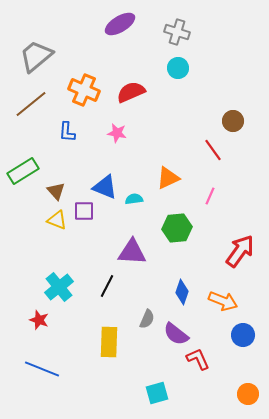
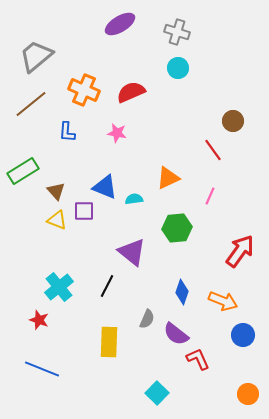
purple triangle: rotated 36 degrees clockwise
cyan square: rotated 30 degrees counterclockwise
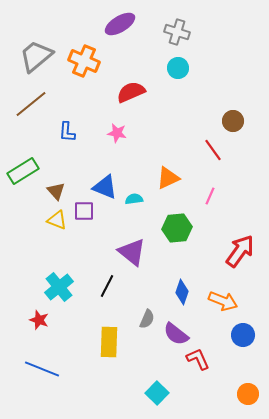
orange cross: moved 29 px up
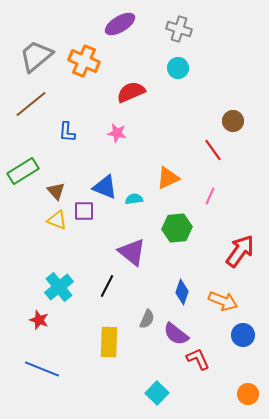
gray cross: moved 2 px right, 3 px up
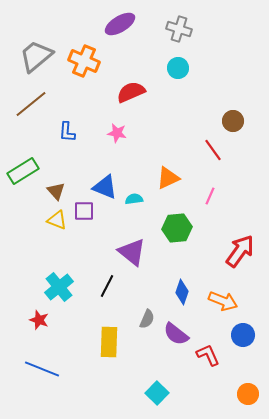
red L-shape: moved 10 px right, 4 px up
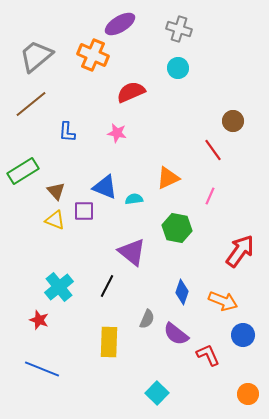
orange cross: moved 9 px right, 6 px up
yellow triangle: moved 2 px left
green hexagon: rotated 16 degrees clockwise
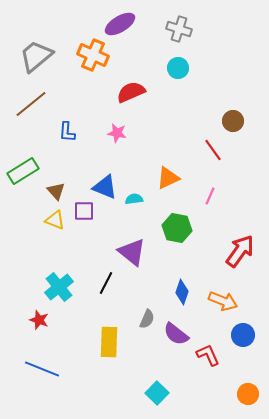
black line: moved 1 px left, 3 px up
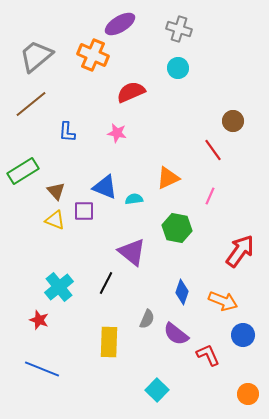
cyan square: moved 3 px up
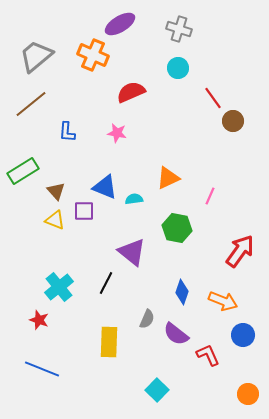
red line: moved 52 px up
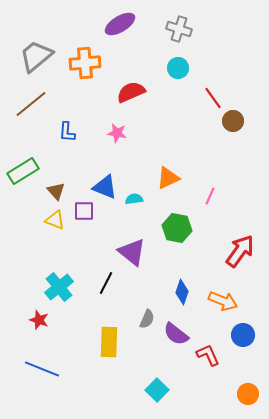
orange cross: moved 8 px left, 8 px down; rotated 28 degrees counterclockwise
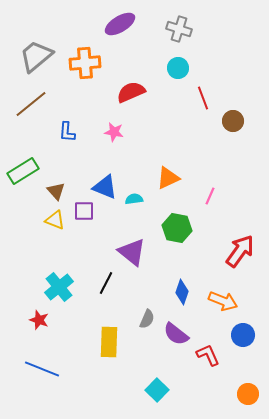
red line: moved 10 px left; rotated 15 degrees clockwise
pink star: moved 3 px left, 1 px up
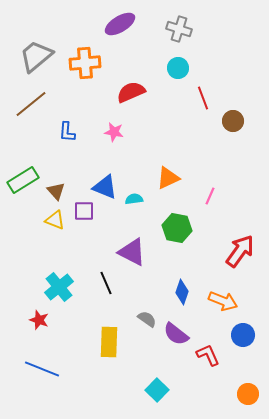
green rectangle: moved 9 px down
purple triangle: rotated 12 degrees counterclockwise
black line: rotated 50 degrees counterclockwise
gray semicircle: rotated 78 degrees counterclockwise
